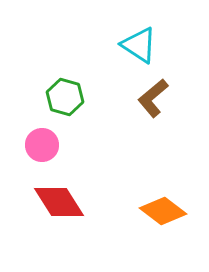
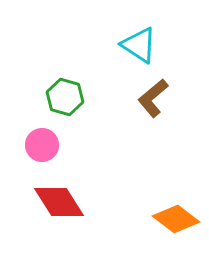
orange diamond: moved 13 px right, 8 px down
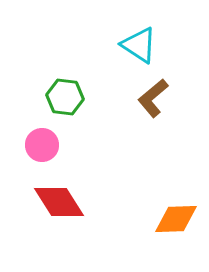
green hexagon: rotated 9 degrees counterclockwise
orange diamond: rotated 39 degrees counterclockwise
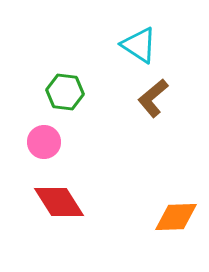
green hexagon: moved 5 px up
pink circle: moved 2 px right, 3 px up
orange diamond: moved 2 px up
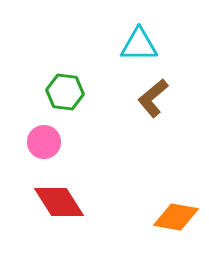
cyan triangle: rotated 33 degrees counterclockwise
orange diamond: rotated 12 degrees clockwise
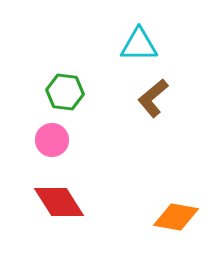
pink circle: moved 8 px right, 2 px up
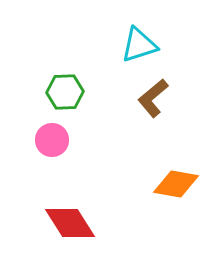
cyan triangle: rotated 18 degrees counterclockwise
green hexagon: rotated 9 degrees counterclockwise
red diamond: moved 11 px right, 21 px down
orange diamond: moved 33 px up
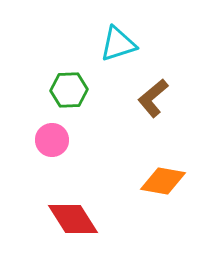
cyan triangle: moved 21 px left, 1 px up
green hexagon: moved 4 px right, 2 px up
orange diamond: moved 13 px left, 3 px up
red diamond: moved 3 px right, 4 px up
